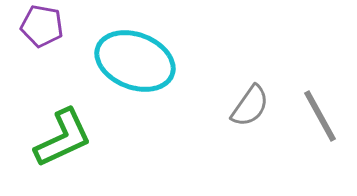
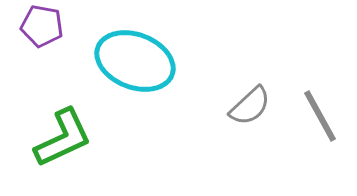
gray semicircle: rotated 12 degrees clockwise
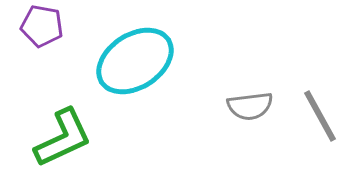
cyan ellipse: rotated 54 degrees counterclockwise
gray semicircle: rotated 36 degrees clockwise
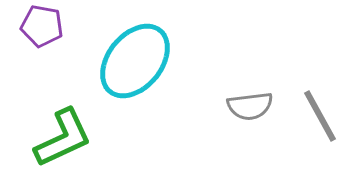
cyan ellipse: rotated 18 degrees counterclockwise
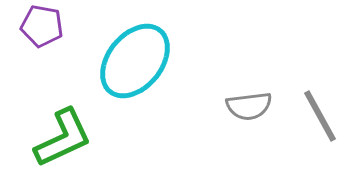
gray semicircle: moved 1 px left
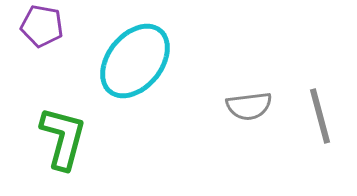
gray line: rotated 14 degrees clockwise
green L-shape: rotated 50 degrees counterclockwise
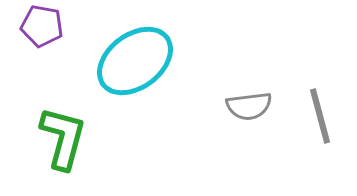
cyan ellipse: rotated 14 degrees clockwise
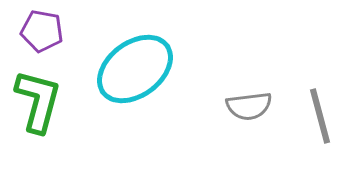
purple pentagon: moved 5 px down
cyan ellipse: moved 8 px down
green L-shape: moved 25 px left, 37 px up
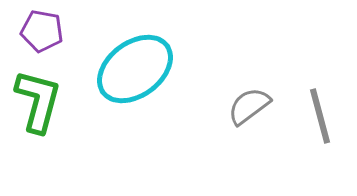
gray semicircle: rotated 150 degrees clockwise
